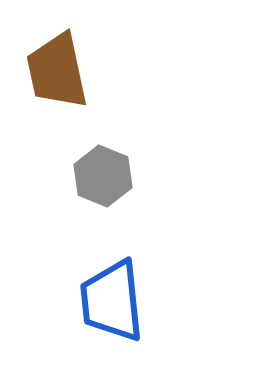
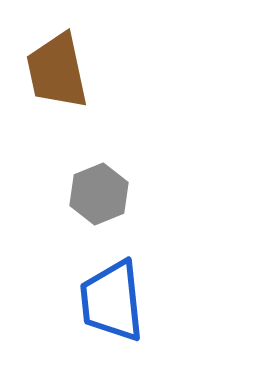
gray hexagon: moved 4 px left, 18 px down; rotated 16 degrees clockwise
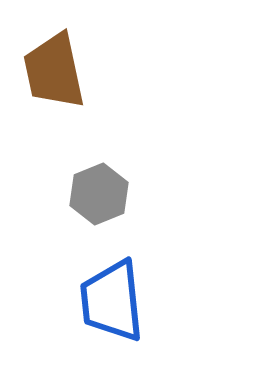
brown trapezoid: moved 3 px left
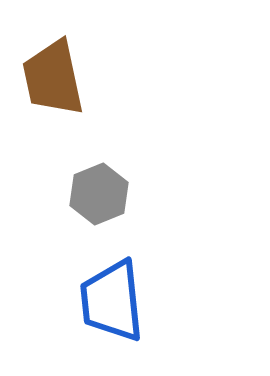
brown trapezoid: moved 1 px left, 7 px down
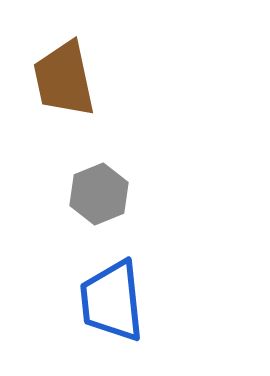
brown trapezoid: moved 11 px right, 1 px down
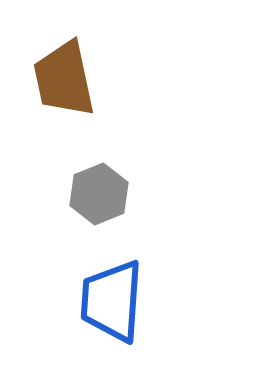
blue trapezoid: rotated 10 degrees clockwise
